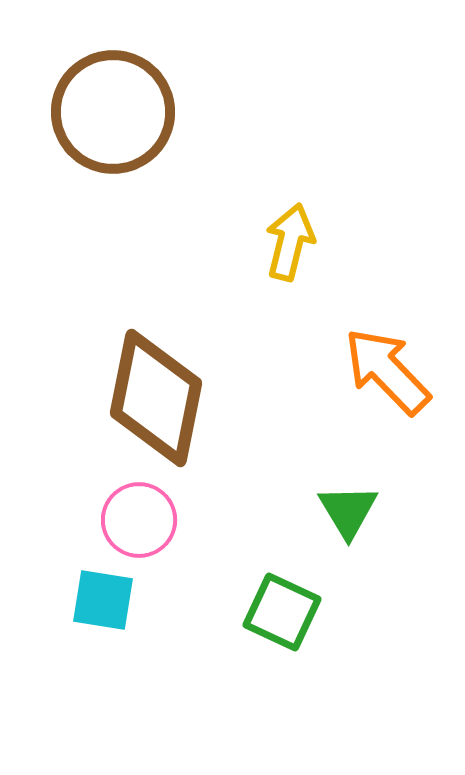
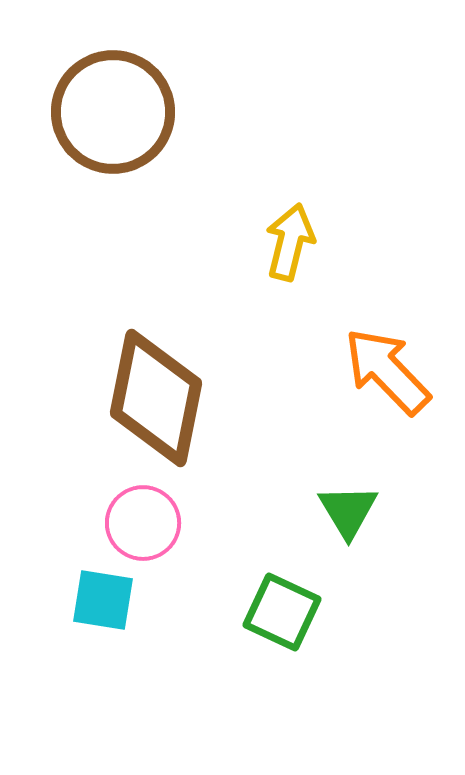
pink circle: moved 4 px right, 3 px down
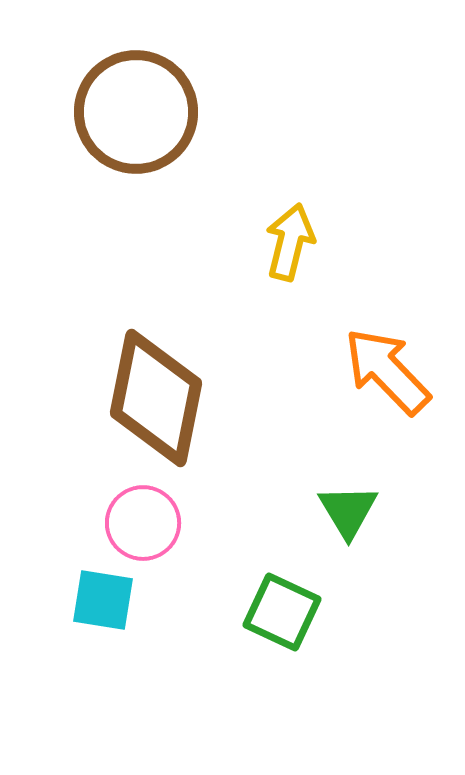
brown circle: moved 23 px right
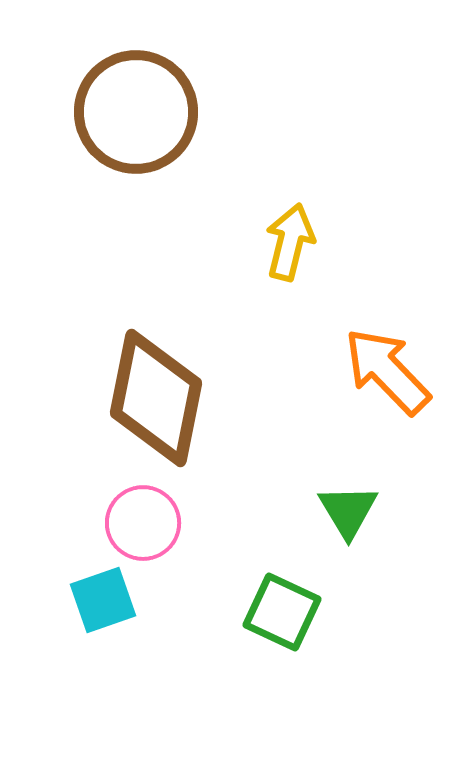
cyan square: rotated 28 degrees counterclockwise
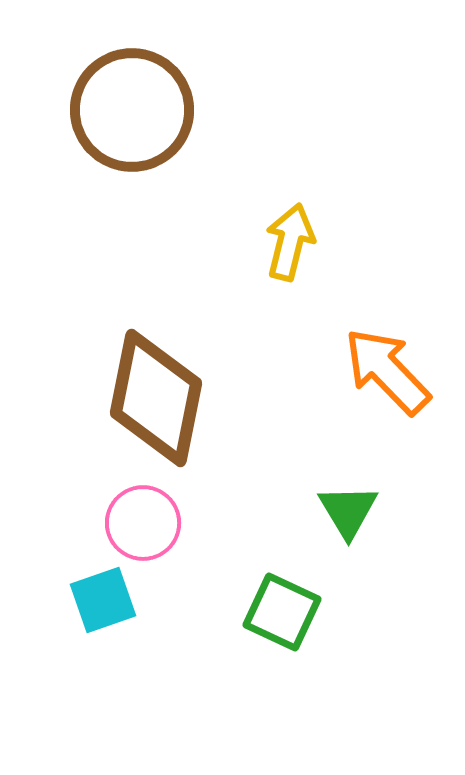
brown circle: moved 4 px left, 2 px up
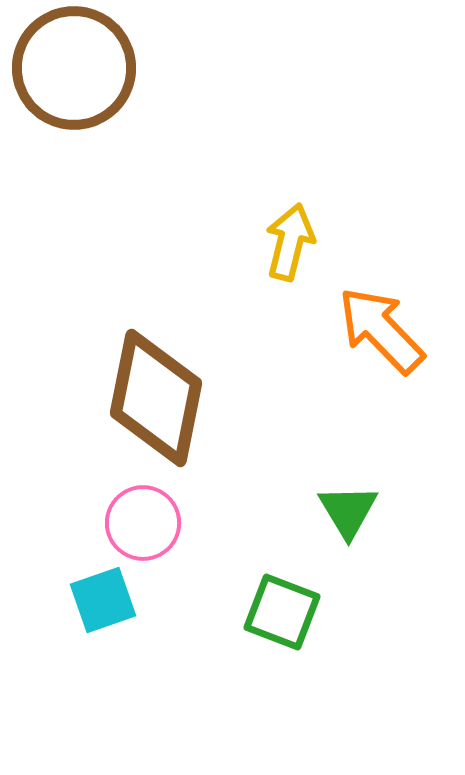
brown circle: moved 58 px left, 42 px up
orange arrow: moved 6 px left, 41 px up
green square: rotated 4 degrees counterclockwise
